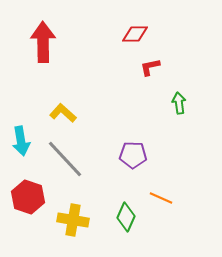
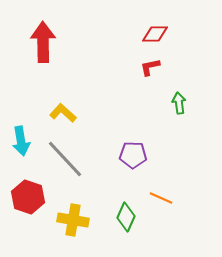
red diamond: moved 20 px right
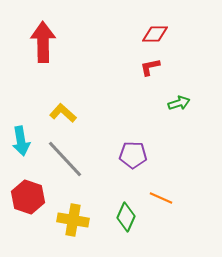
green arrow: rotated 80 degrees clockwise
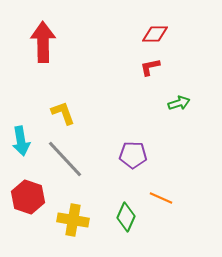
yellow L-shape: rotated 28 degrees clockwise
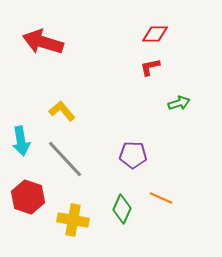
red arrow: rotated 72 degrees counterclockwise
yellow L-shape: moved 1 px left, 2 px up; rotated 20 degrees counterclockwise
green diamond: moved 4 px left, 8 px up
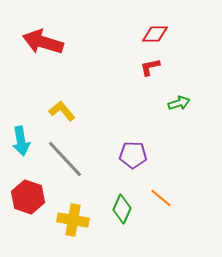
orange line: rotated 15 degrees clockwise
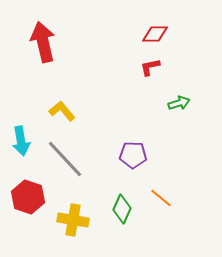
red arrow: rotated 60 degrees clockwise
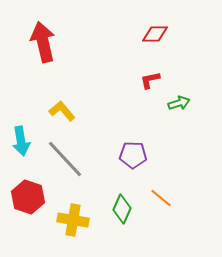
red L-shape: moved 13 px down
